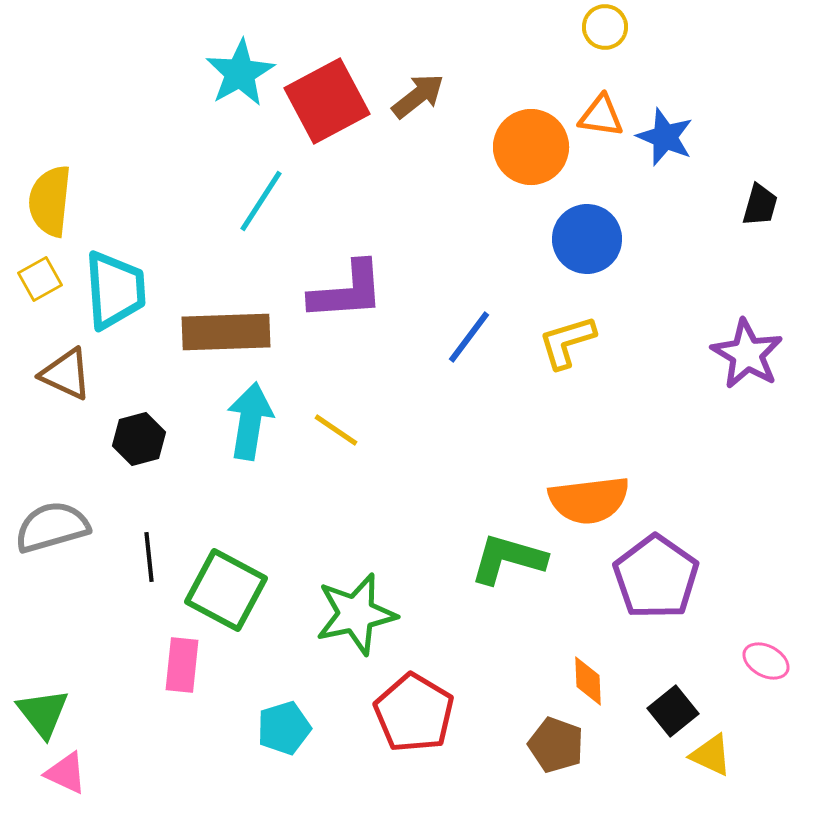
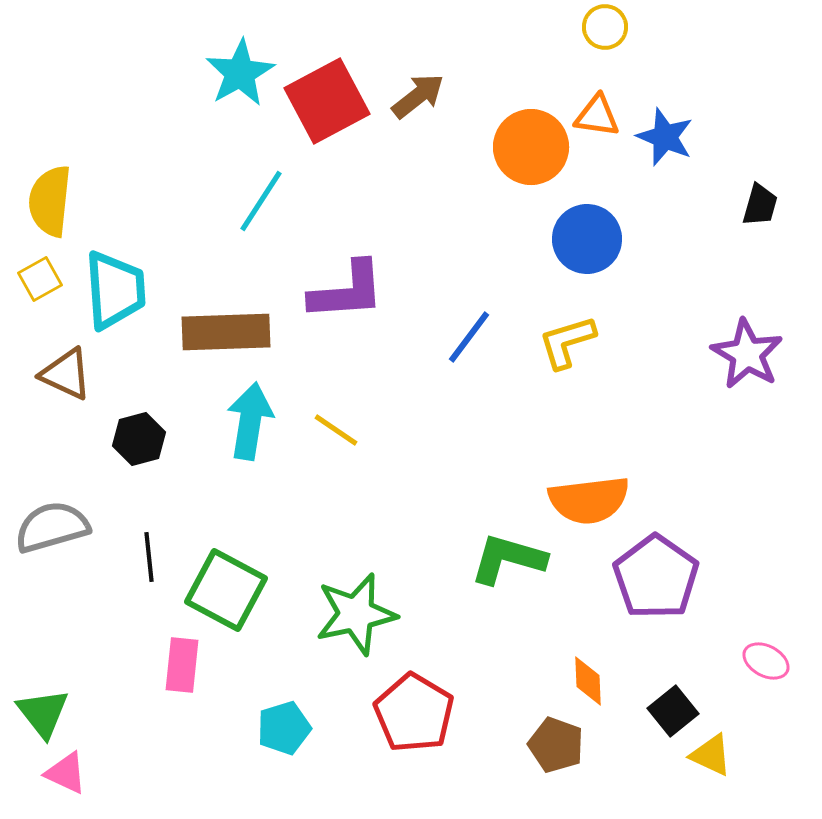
orange triangle: moved 4 px left
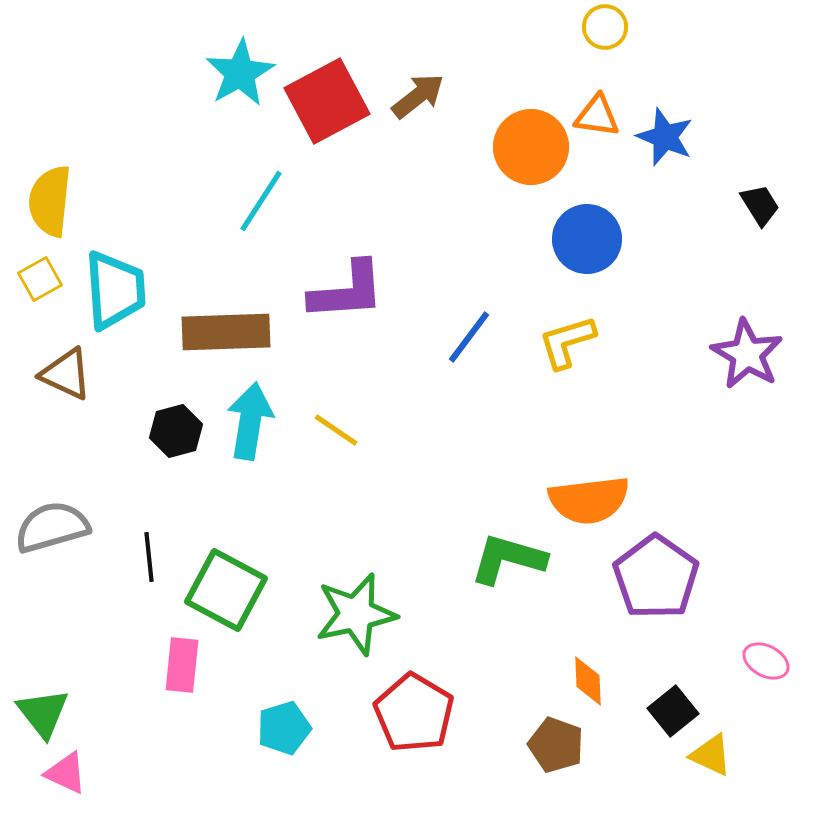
black trapezoid: rotated 48 degrees counterclockwise
black hexagon: moved 37 px right, 8 px up
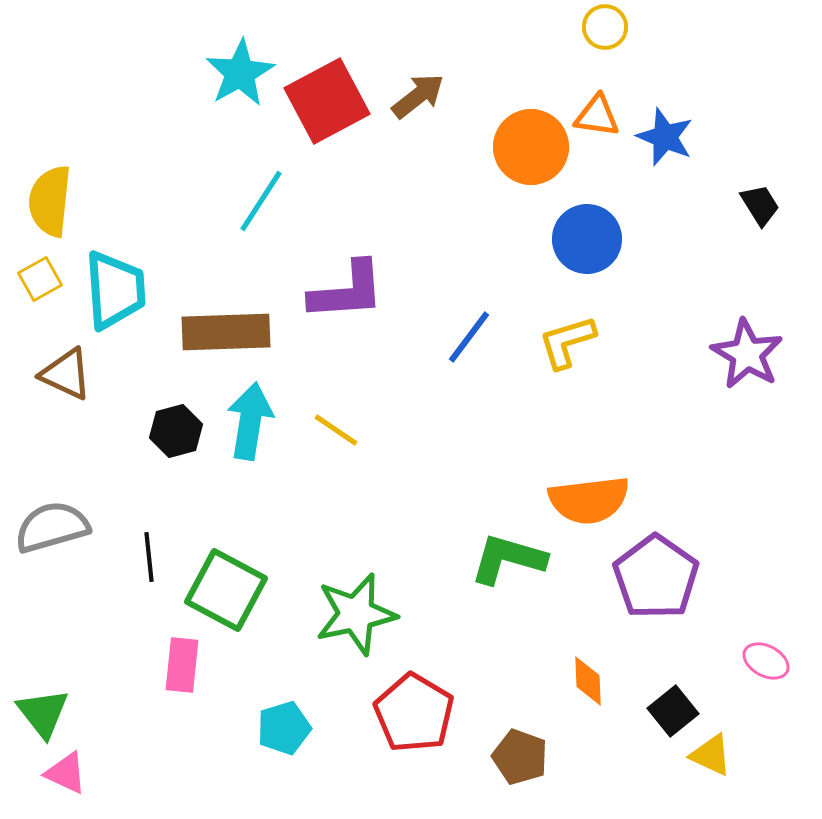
brown pentagon: moved 36 px left, 12 px down
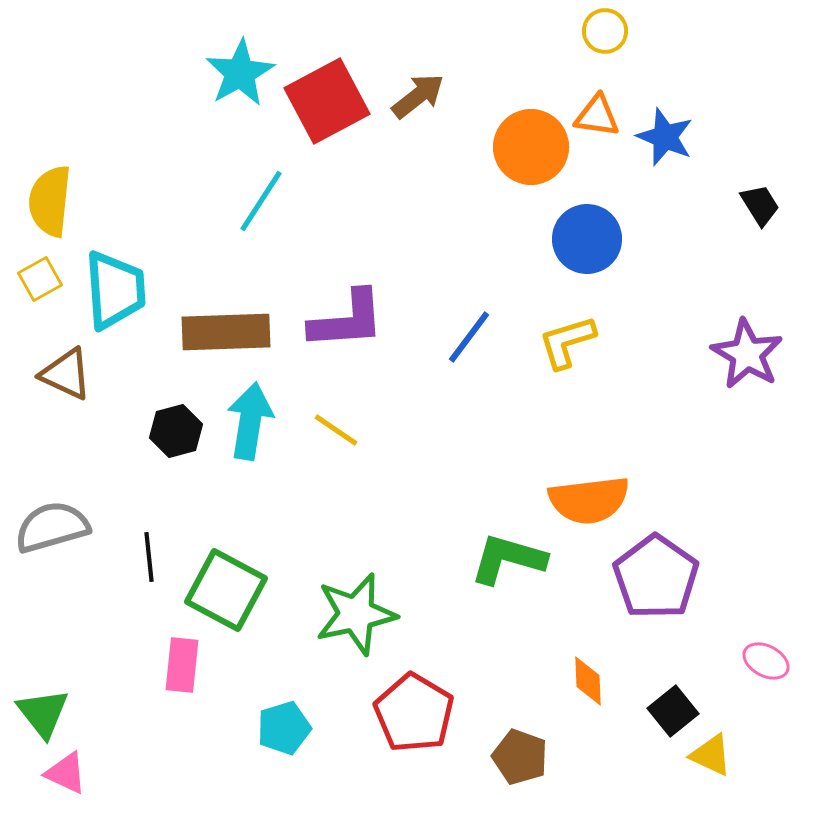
yellow circle: moved 4 px down
purple L-shape: moved 29 px down
